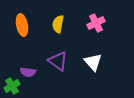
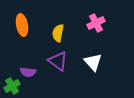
yellow semicircle: moved 9 px down
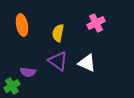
white triangle: moved 6 px left, 1 px down; rotated 24 degrees counterclockwise
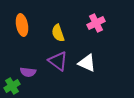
yellow semicircle: rotated 30 degrees counterclockwise
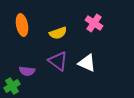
pink cross: moved 2 px left; rotated 30 degrees counterclockwise
yellow semicircle: rotated 90 degrees counterclockwise
purple semicircle: moved 1 px left, 1 px up
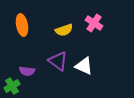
yellow semicircle: moved 6 px right, 3 px up
white triangle: moved 3 px left, 3 px down
